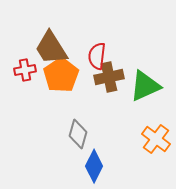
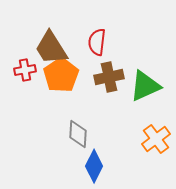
red semicircle: moved 14 px up
gray diamond: rotated 12 degrees counterclockwise
orange cross: rotated 16 degrees clockwise
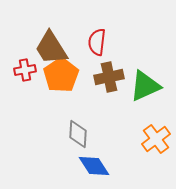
blue diamond: rotated 60 degrees counterclockwise
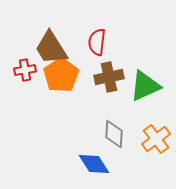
gray diamond: moved 36 px right
blue diamond: moved 2 px up
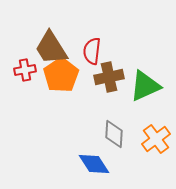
red semicircle: moved 5 px left, 9 px down
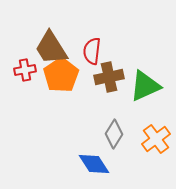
gray diamond: rotated 28 degrees clockwise
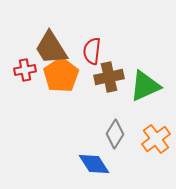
gray diamond: moved 1 px right
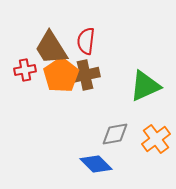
red semicircle: moved 6 px left, 10 px up
brown cross: moved 24 px left, 2 px up
gray diamond: rotated 48 degrees clockwise
blue diamond: moved 2 px right; rotated 12 degrees counterclockwise
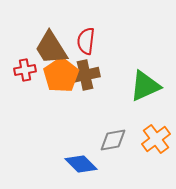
gray diamond: moved 2 px left, 6 px down
blue diamond: moved 15 px left
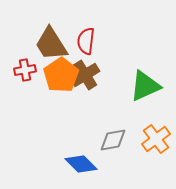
brown trapezoid: moved 4 px up
brown cross: rotated 20 degrees counterclockwise
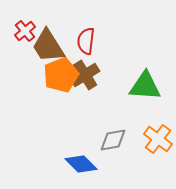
brown trapezoid: moved 3 px left, 2 px down
red cross: moved 39 px up; rotated 30 degrees counterclockwise
orange pentagon: rotated 12 degrees clockwise
green triangle: rotated 28 degrees clockwise
orange cross: moved 2 px right; rotated 16 degrees counterclockwise
